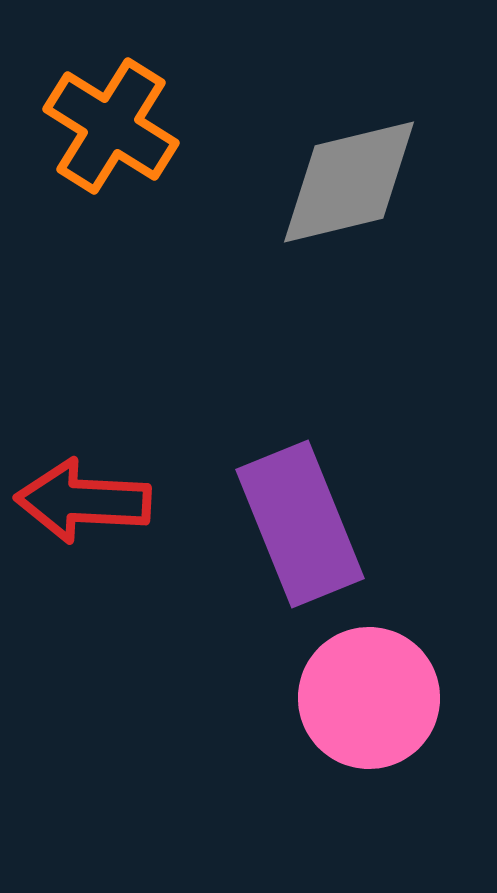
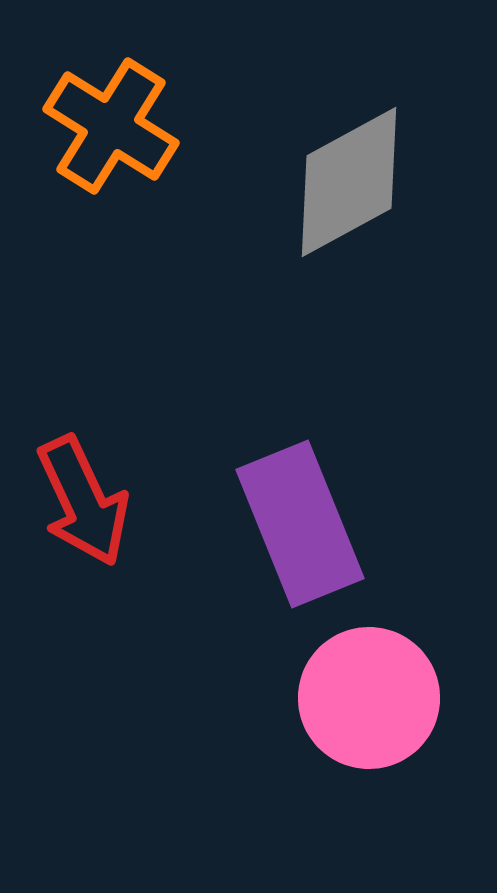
gray diamond: rotated 15 degrees counterclockwise
red arrow: rotated 118 degrees counterclockwise
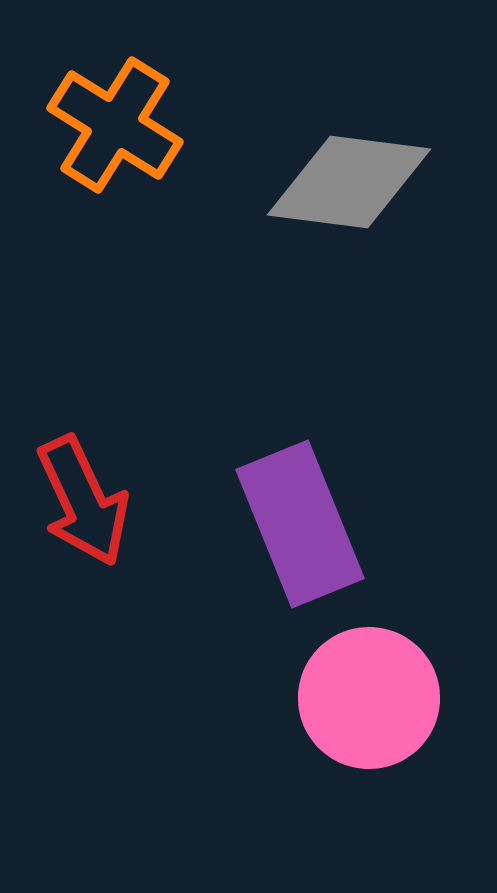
orange cross: moved 4 px right, 1 px up
gray diamond: rotated 36 degrees clockwise
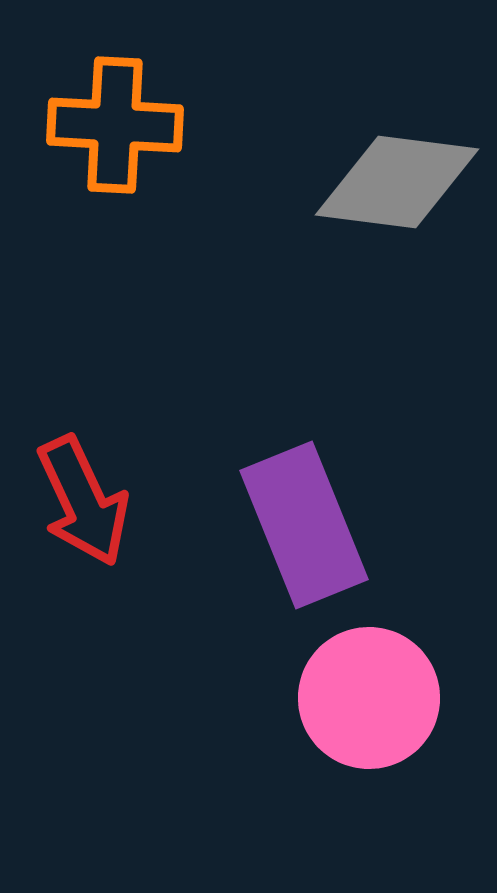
orange cross: rotated 29 degrees counterclockwise
gray diamond: moved 48 px right
purple rectangle: moved 4 px right, 1 px down
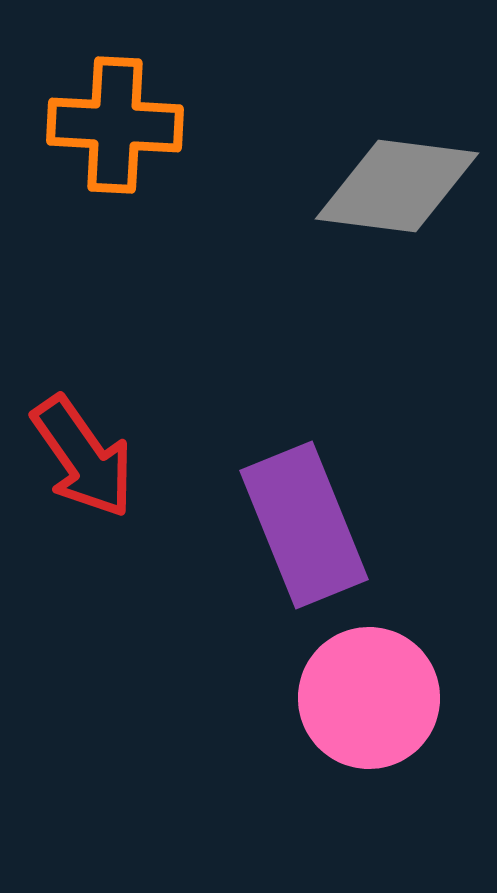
gray diamond: moved 4 px down
red arrow: moved 44 px up; rotated 10 degrees counterclockwise
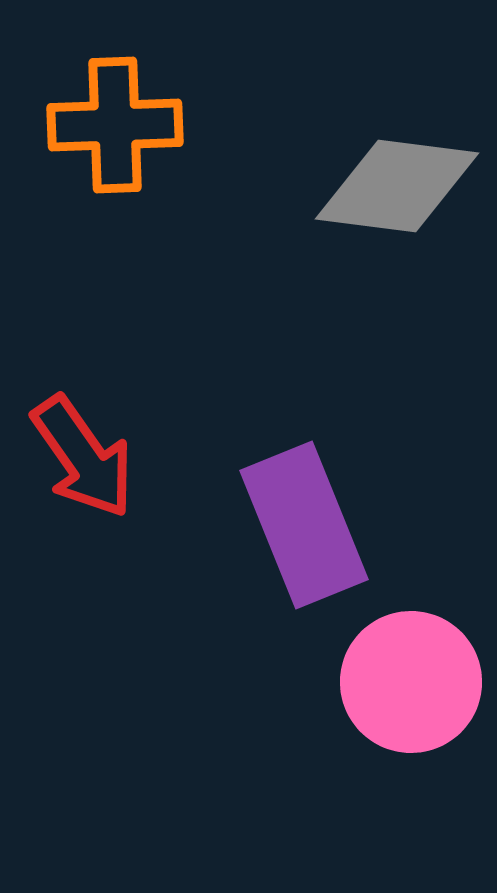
orange cross: rotated 5 degrees counterclockwise
pink circle: moved 42 px right, 16 px up
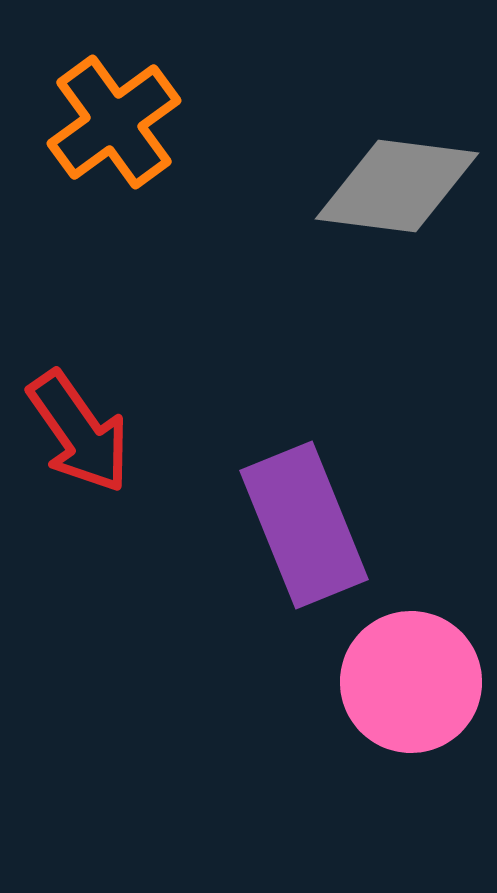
orange cross: moved 1 px left, 3 px up; rotated 34 degrees counterclockwise
red arrow: moved 4 px left, 25 px up
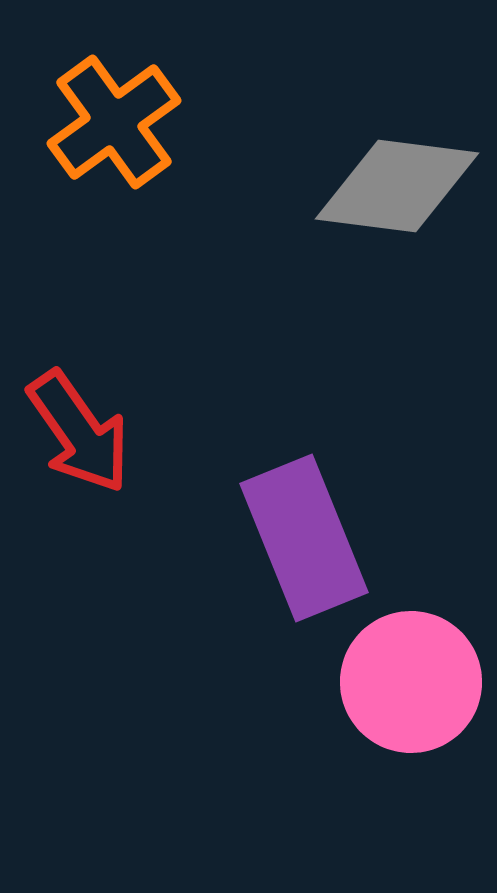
purple rectangle: moved 13 px down
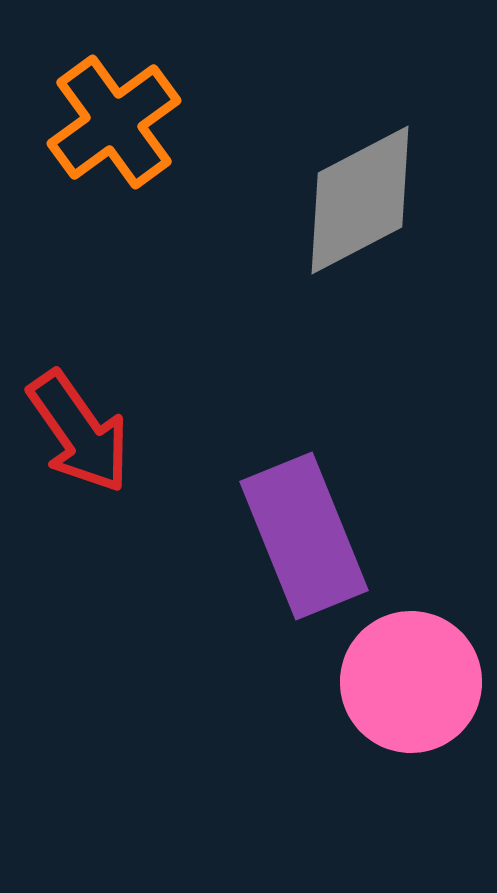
gray diamond: moved 37 px left, 14 px down; rotated 35 degrees counterclockwise
purple rectangle: moved 2 px up
